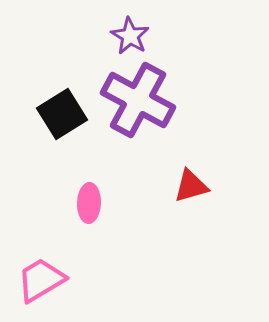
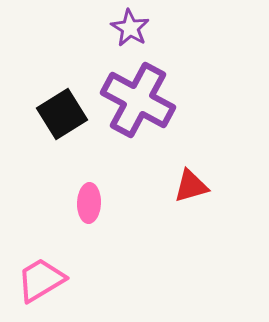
purple star: moved 8 px up
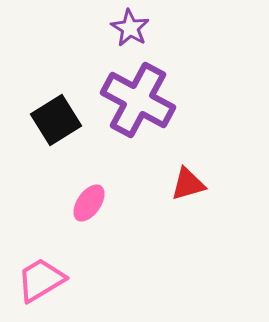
black square: moved 6 px left, 6 px down
red triangle: moved 3 px left, 2 px up
pink ellipse: rotated 33 degrees clockwise
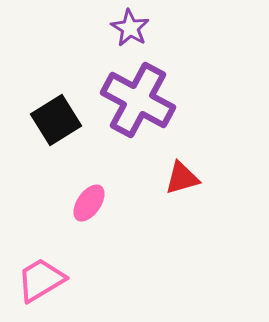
red triangle: moved 6 px left, 6 px up
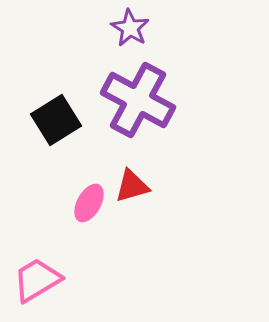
red triangle: moved 50 px left, 8 px down
pink ellipse: rotated 6 degrees counterclockwise
pink trapezoid: moved 4 px left
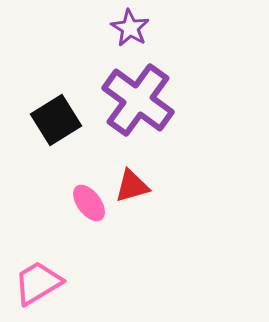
purple cross: rotated 8 degrees clockwise
pink ellipse: rotated 66 degrees counterclockwise
pink trapezoid: moved 1 px right, 3 px down
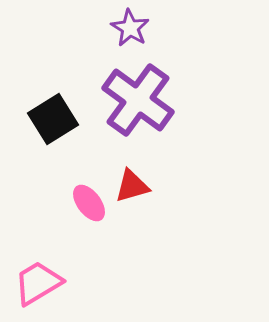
black square: moved 3 px left, 1 px up
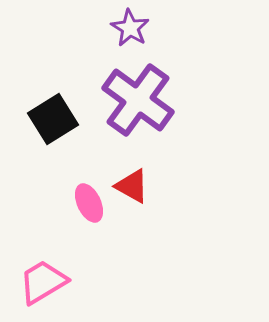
red triangle: rotated 45 degrees clockwise
pink ellipse: rotated 12 degrees clockwise
pink trapezoid: moved 5 px right, 1 px up
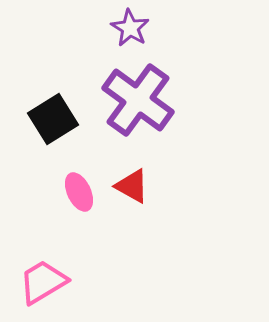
pink ellipse: moved 10 px left, 11 px up
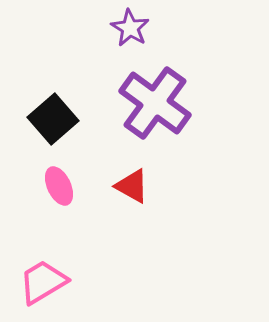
purple cross: moved 17 px right, 3 px down
black square: rotated 9 degrees counterclockwise
pink ellipse: moved 20 px left, 6 px up
